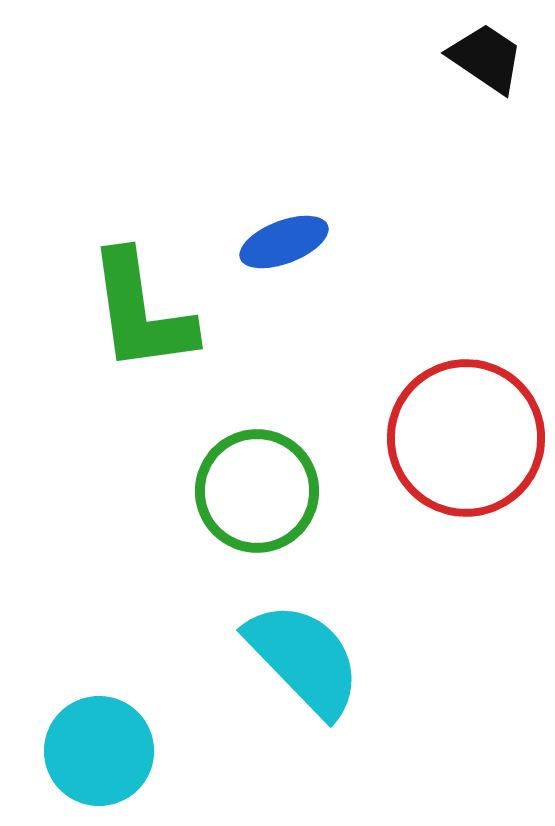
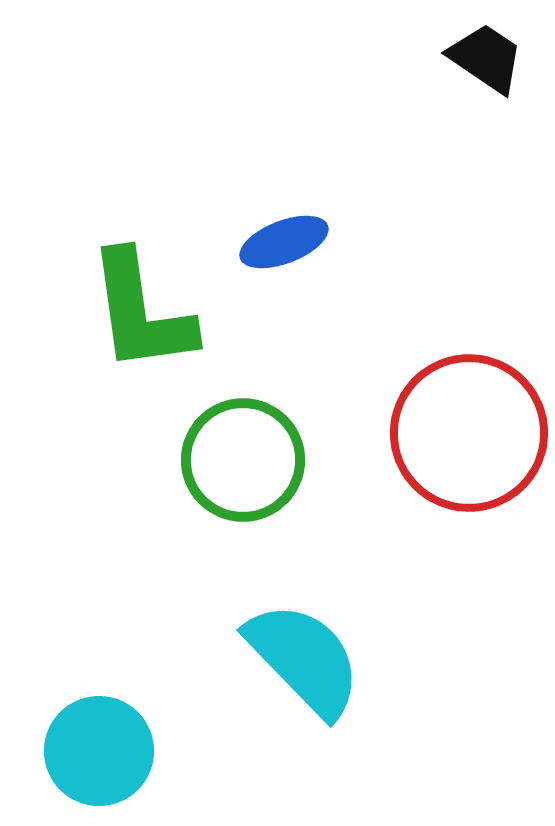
red circle: moved 3 px right, 5 px up
green circle: moved 14 px left, 31 px up
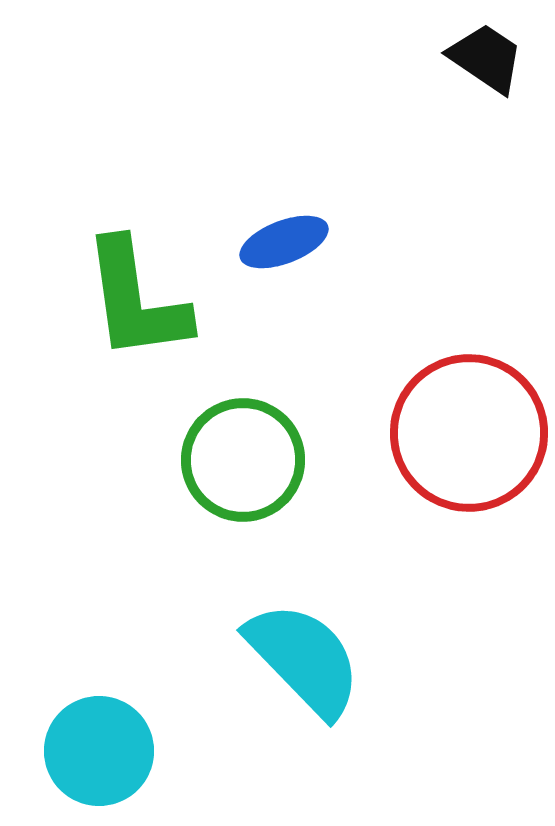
green L-shape: moved 5 px left, 12 px up
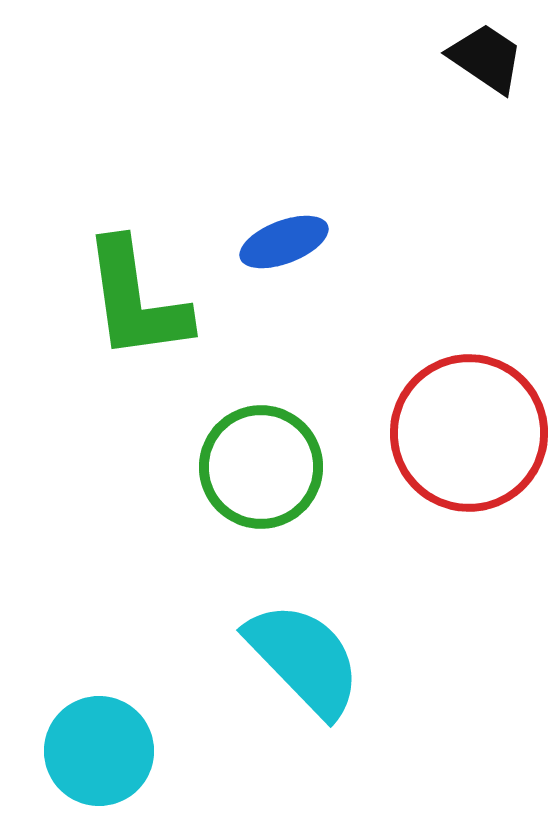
green circle: moved 18 px right, 7 px down
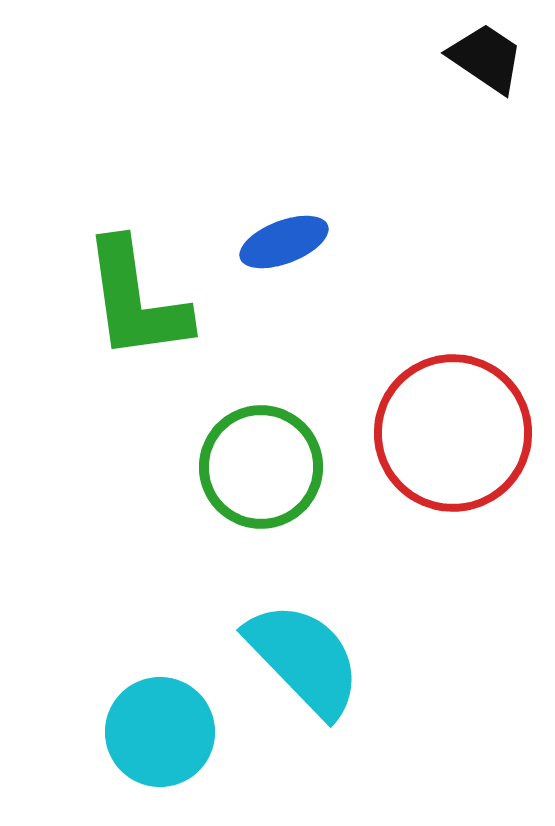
red circle: moved 16 px left
cyan circle: moved 61 px right, 19 px up
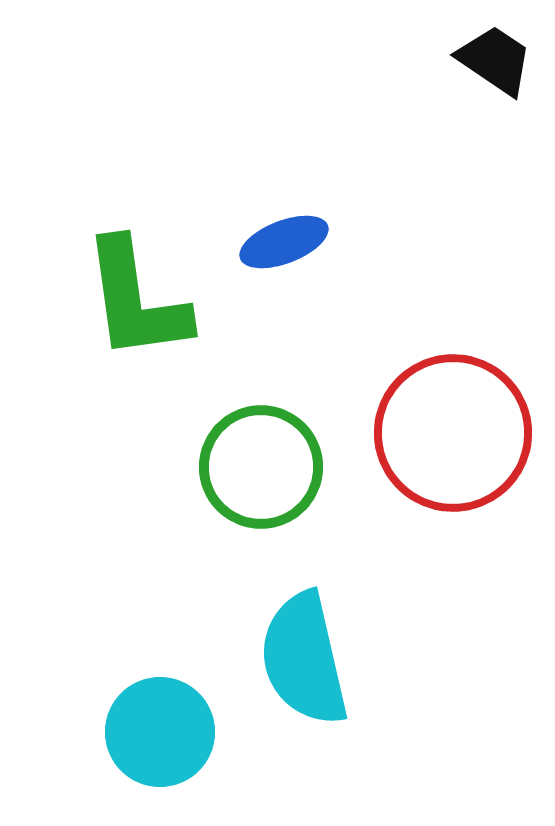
black trapezoid: moved 9 px right, 2 px down
cyan semicircle: rotated 149 degrees counterclockwise
